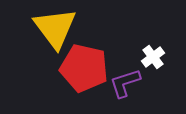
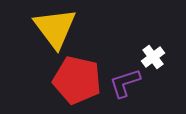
red pentagon: moved 7 px left, 12 px down
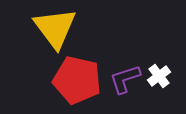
white cross: moved 6 px right, 19 px down
purple L-shape: moved 4 px up
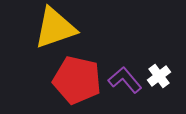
yellow triangle: rotated 48 degrees clockwise
purple L-shape: moved 1 px down; rotated 68 degrees clockwise
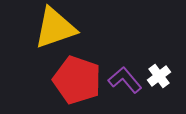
red pentagon: rotated 6 degrees clockwise
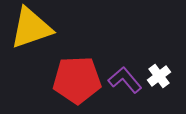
yellow triangle: moved 24 px left
red pentagon: rotated 21 degrees counterclockwise
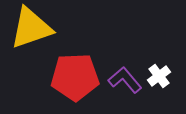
red pentagon: moved 2 px left, 3 px up
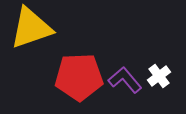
red pentagon: moved 4 px right
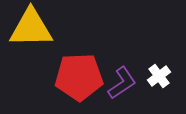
yellow triangle: rotated 18 degrees clockwise
purple L-shape: moved 3 px left, 3 px down; rotated 96 degrees clockwise
